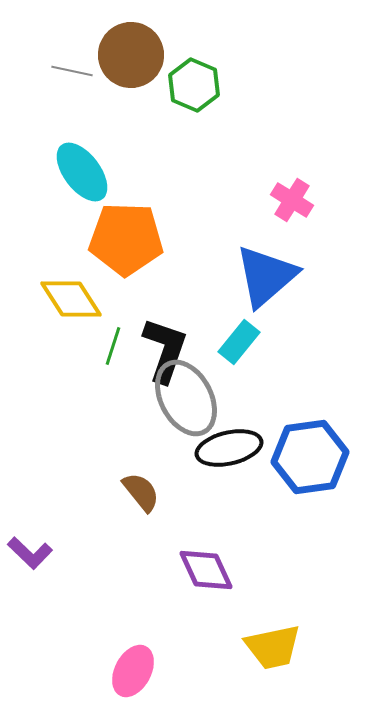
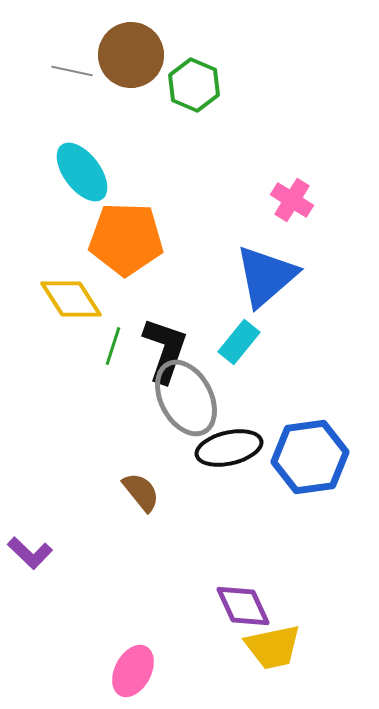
purple diamond: moved 37 px right, 36 px down
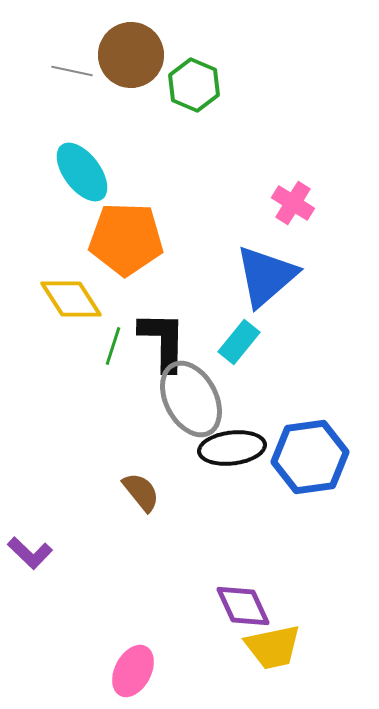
pink cross: moved 1 px right, 3 px down
black L-shape: moved 2 px left, 9 px up; rotated 18 degrees counterclockwise
gray ellipse: moved 5 px right, 1 px down
black ellipse: moved 3 px right; rotated 6 degrees clockwise
